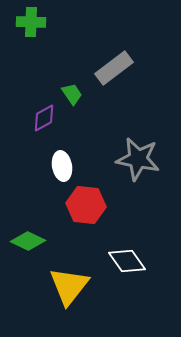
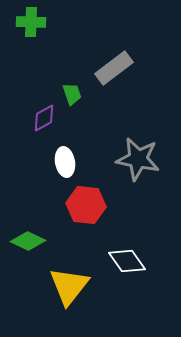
green trapezoid: rotated 15 degrees clockwise
white ellipse: moved 3 px right, 4 px up
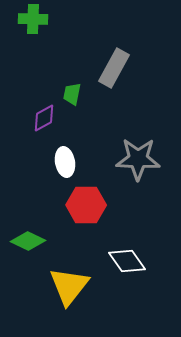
green cross: moved 2 px right, 3 px up
gray rectangle: rotated 24 degrees counterclockwise
green trapezoid: rotated 150 degrees counterclockwise
gray star: rotated 9 degrees counterclockwise
red hexagon: rotated 6 degrees counterclockwise
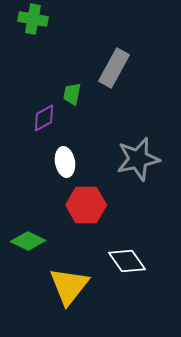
green cross: rotated 8 degrees clockwise
gray star: rotated 15 degrees counterclockwise
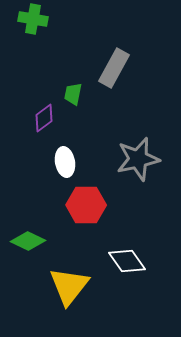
green trapezoid: moved 1 px right
purple diamond: rotated 8 degrees counterclockwise
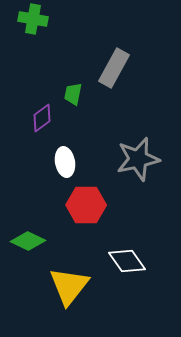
purple diamond: moved 2 px left
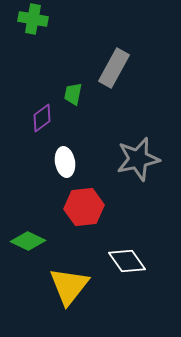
red hexagon: moved 2 px left, 2 px down; rotated 6 degrees counterclockwise
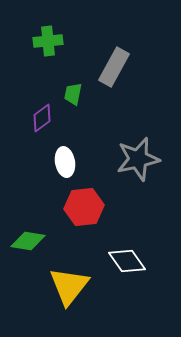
green cross: moved 15 px right, 22 px down; rotated 16 degrees counterclockwise
gray rectangle: moved 1 px up
green diamond: rotated 16 degrees counterclockwise
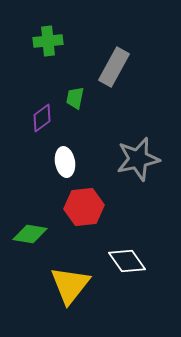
green trapezoid: moved 2 px right, 4 px down
green diamond: moved 2 px right, 7 px up
yellow triangle: moved 1 px right, 1 px up
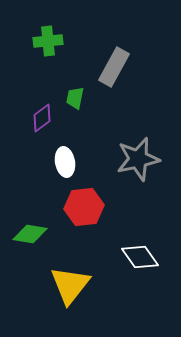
white diamond: moved 13 px right, 4 px up
